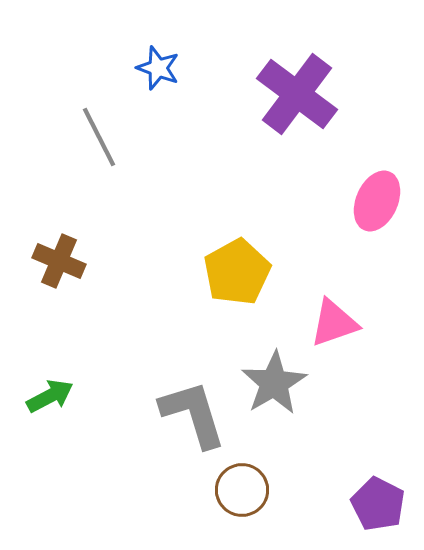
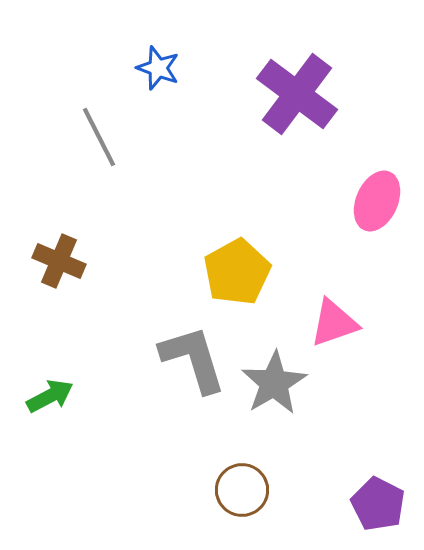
gray L-shape: moved 55 px up
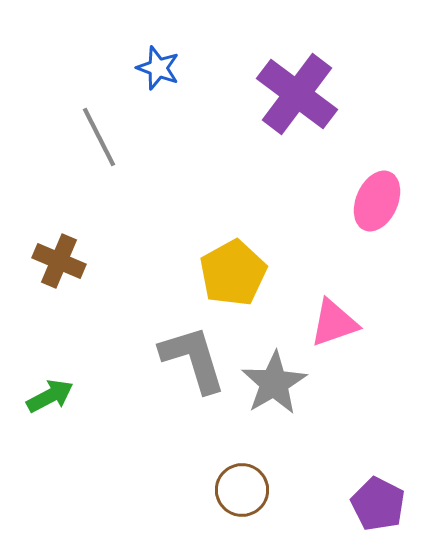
yellow pentagon: moved 4 px left, 1 px down
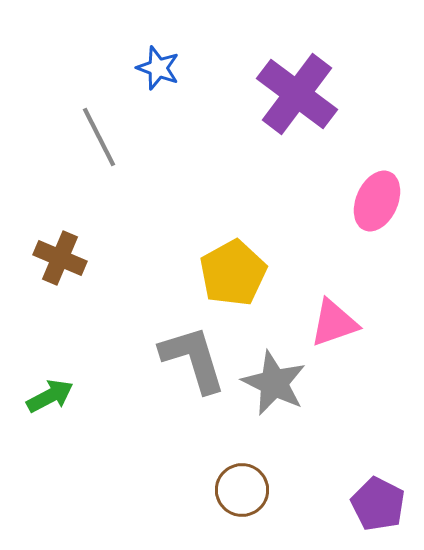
brown cross: moved 1 px right, 3 px up
gray star: rotated 16 degrees counterclockwise
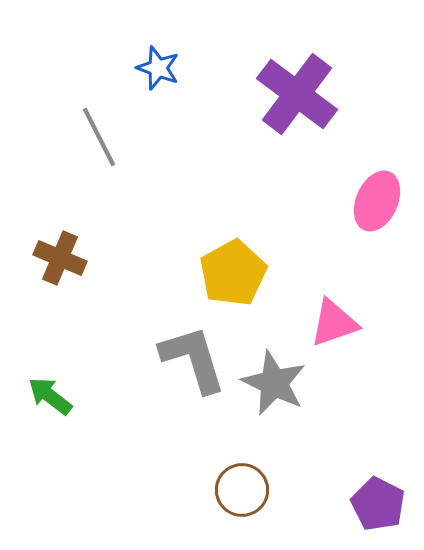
green arrow: rotated 114 degrees counterclockwise
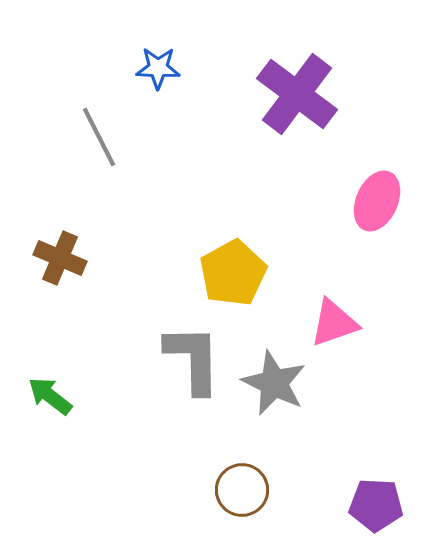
blue star: rotated 18 degrees counterclockwise
gray L-shape: rotated 16 degrees clockwise
purple pentagon: moved 2 px left, 1 px down; rotated 24 degrees counterclockwise
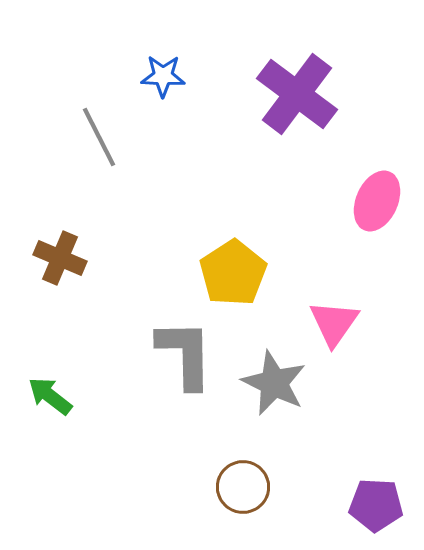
blue star: moved 5 px right, 8 px down
yellow pentagon: rotated 4 degrees counterclockwise
pink triangle: rotated 36 degrees counterclockwise
gray L-shape: moved 8 px left, 5 px up
brown circle: moved 1 px right, 3 px up
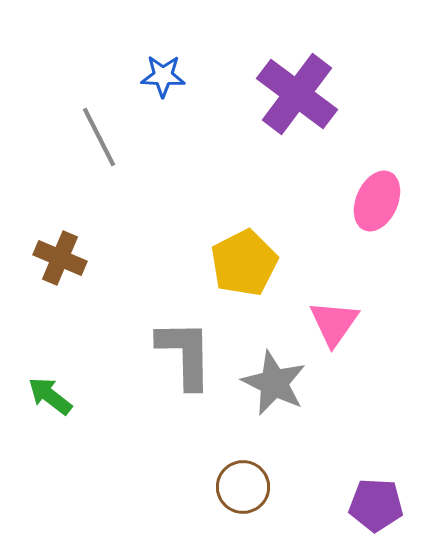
yellow pentagon: moved 11 px right, 10 px up; rotated 6 degrees clockwise
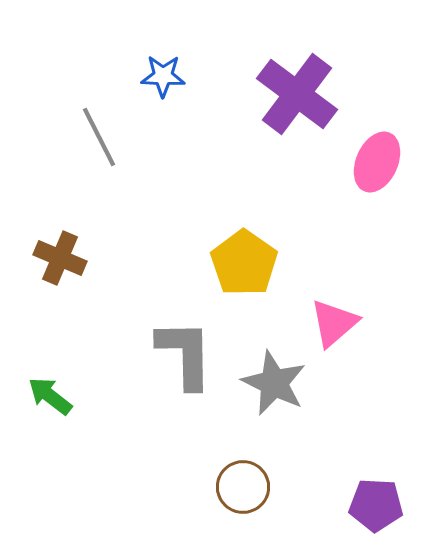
pink ellipse: moved 39 px up
yellow pentagon: rotated 10 degrees counterclockwise
pink triangle: rotated 14 degrees clockwise
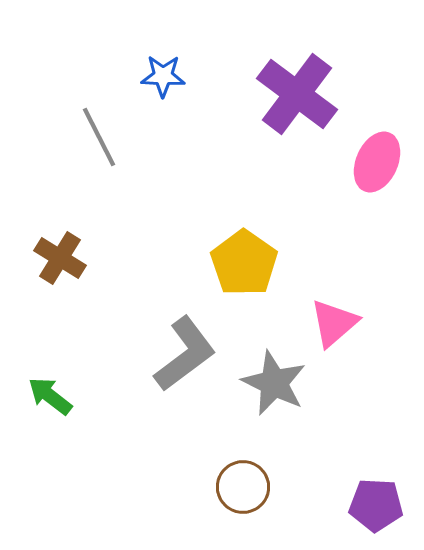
brown cross: rotated 9 degrees clockwise
gray L-shape: rotated 54 degrees clockwise
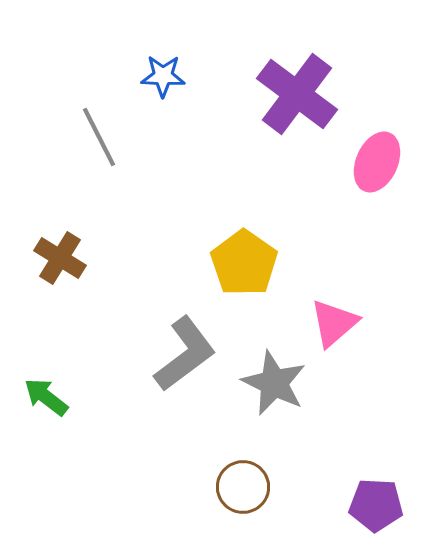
green arrow: moved 4 px left, 1 px down
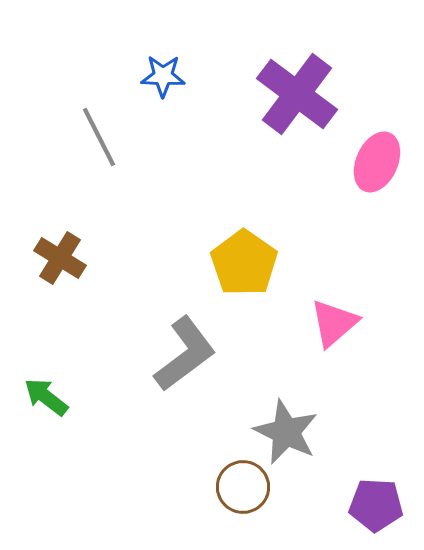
gray star: moved 12 px right, 49 px down
